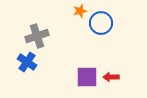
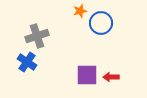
purple square: moved 2 px up
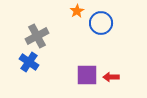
orange star: moved 3 px left; rotated 16 degrees counterclockwise
gray cross: rotated 10 degrees counterclockwise
blue cross: moved 2 px right
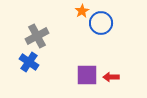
orange star: moved 5 px right
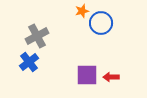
orange star: rotated 16 degrees clockwise
blue cross: rotated 18 degrees clockwise
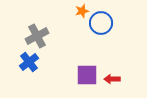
red arrow: moved 1 px right, 2 px down
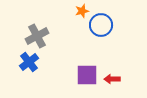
blue circle: moved 2 px down
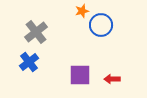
gray cross: moved 1 px left, 4 px up; rotated 10 degrees counterclockwise
purple square: moved 7 px left
